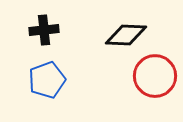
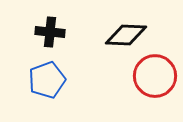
black cross: moved 6 px right, 2 px down; rotated 12 degrees clockwise
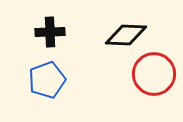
black cross: rotated 8 degrees counterclockwise
red circle: moved 1 px left, 2 px up
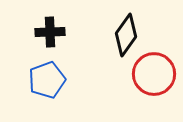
black diamond: rotated 57 degrees counterclockwise
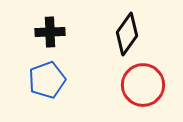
black diamond: moved 1 px right, 1 px up
red circle: moved 11 px left, 11 px down
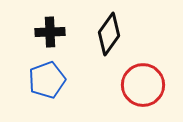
black diamond: moved 18 px left
